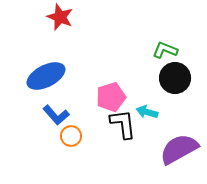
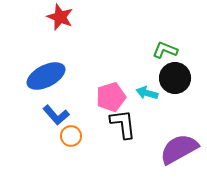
cyan arrow: moved 19 px up
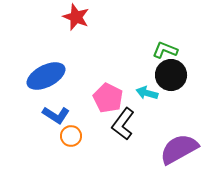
red star: moved 16 px right
black circle: moved 4 px left, 3 px up
pink pentagon: moved 3 px left, 1 px down; rotated 28 degrees counterclockwise
blue L-shape: rotated 16 degrees counterclockwise
black L-shape: rotated 136 degrees counterclockwise
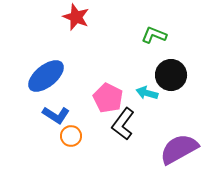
green L-shape: moved 11 px left, 15 px up
blue ellipse: rotated 12 degrees counterclockwise
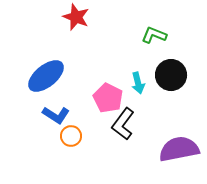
cyan arrow: moved 9 px left, 10 px up; rotated 120 degrees counterclockwise
purple semicircle: rotated 18 degrees clockwise
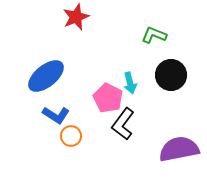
red star: rotated 28 degrees clockwise
cyan arrow: moved 8 px left
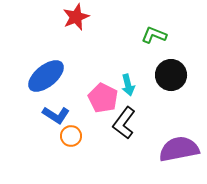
cyan arrow: moved 2 px left, 2 px down
pink pentagon: moved 5 px left
black L-shape: moved 1 px right, 1 px up
